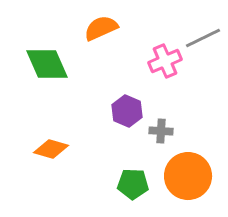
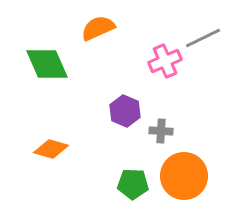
orange semicircle: moved 3 px left
purple hexagon: moved 2 px left
orange circle: moved 4 px left
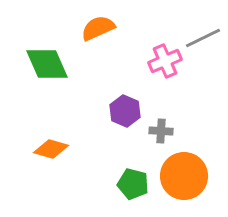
green pentagon: rotated 12 degrees clockwise
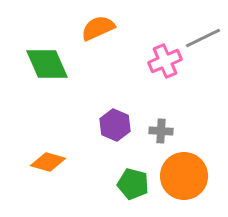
purple hexagon: moved 10 px left, 14 px down
orange diamond: moved 3 px left, 13 px down
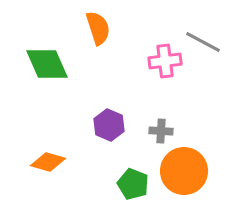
orange semicircle: rotated 96 degrees clockwise
gray line: moved 4 px down; rotated 54 degrees clockwise
pink cross: rotated 16 degrees clockwise
purple hexagon: moved 6 px left
orange circle: moved 5 px up
green pentagon: rotated 8 degrees clockwise
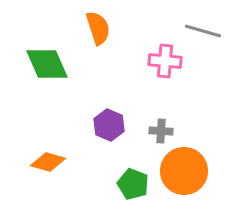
gray line: moved 11 px up; rotated 12 degrees counterclockwise
pink cross: rotated 12 degrees clockwise
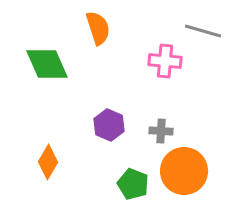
orange diamond: rotated 76 degrees counterclockwise
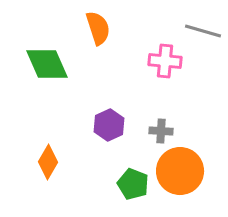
purple hexagon: rotated 12 degrees clockwise
orange circle: moved 4 px left
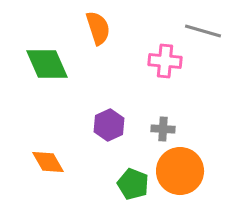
gray cross: moved 2 px right, 2 px up
orange diamond: rotated 60 degrees counterclockwise
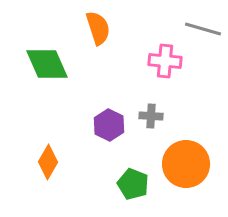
gray line: moved 2 px up
purple hexagon: rotated 8 degrees counterclockwise
gray cross: moved 12 px left, 13 px up
orange diamond: rotated 60 degrees clockwise
orange circle: moved 6 px right, 7 px up
